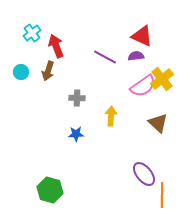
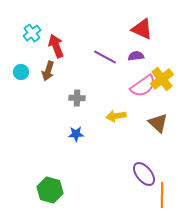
red triangle: moved 7 px up
yellow arrow: moved 5 px right; rotated 102 degrees counterclockwise
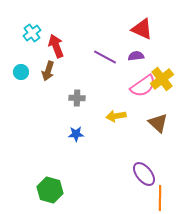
orange line: moved 2 px left, 3 px down
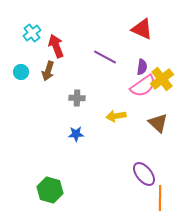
purple semicircle: moved 6 px right, 11 px down; rotated 105 degrees clockwise
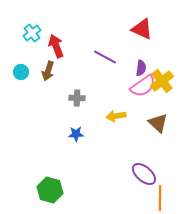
purple semicircle: moved 1 px left, 1 px down
yellow cross: moved 2 px down
purple ellipse: rotated 10 degrees counterclockwise
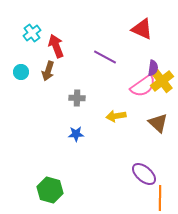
purple semicircle: moved 12 px right
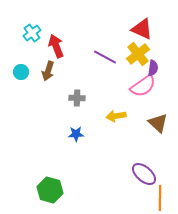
yellow cross: moved 24 px left, 27 px up
